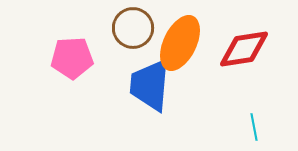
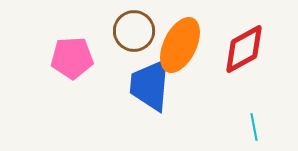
brown circle: moved 1 px right, 3 px down
orange ellipse: moved 2 px down
red diamond: rotated 20 degrees counterclockwise
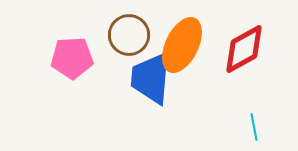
brown circle: moved 5 px left, 4 px down
orange ellipse: moved 2 px right
blue trapezoid: moved 1 px right, 7 px up
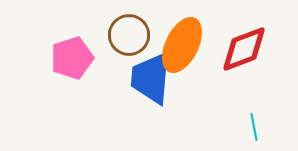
red diamond: rotated 8 degrees clockwise
pink pentagon: rotated 15 degrees counterclockwise
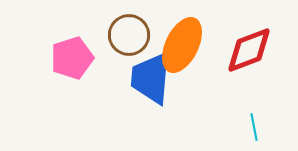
red diamond: moved 5 px right, 1 px down
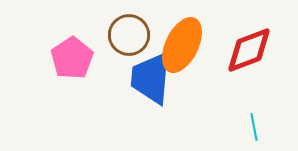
pink pentagon: rotated 15 degrees counterclockwise
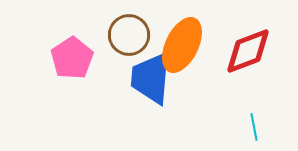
red diamond: moved 1 px left, 1 px down
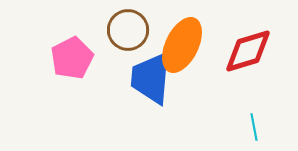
brown circle: moved 1 px left, 5 px up
red diamond: rotated 4 degrees clockwise
pink pentagon: rotated 6 degrees clockwise
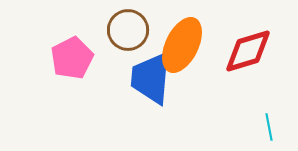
cyan line: moved 15 px right
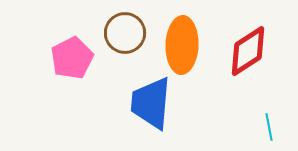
brown circle: moved 3 px left, 3 px down
orange ellipse: rotated 24 degrees counterclockwise
red diamond: rotated 16 degrees counterclockwise
blue trapezoid: moved 25 px down
